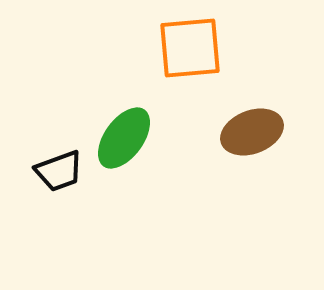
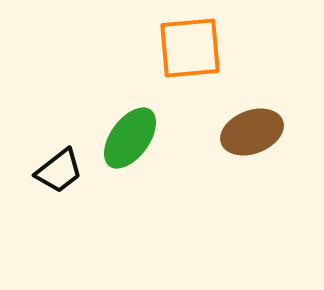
green ellipse: moved 6 px right
black trapezoid: rotated 18 degrees counterclockwise
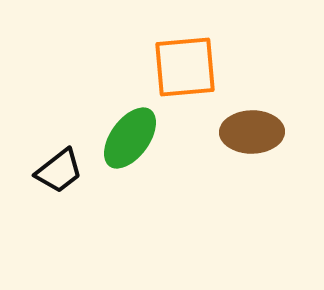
orange square: moved 5 px left, 19 px down
brown ellipse: rotated 20 degrees clockwise
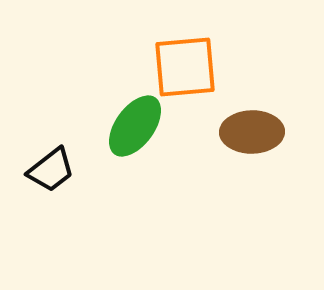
green ellipse: moved 5 px right, 12 px up
black trapezoid: moved 8 px left, 1 px up
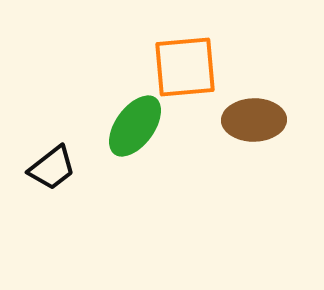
brown ellipse: moved 2 px right, 12 px up
black trapezoid: moved 1 px right, 2 px up
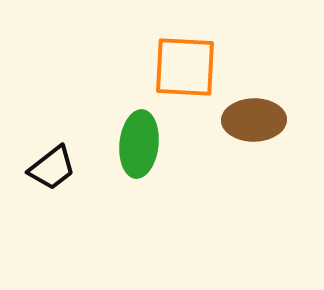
orange square: rotated 8 degrees clockwise
green ellipse: moved 4 px right, 18 px down; rotated 30 degrees counterclockwise
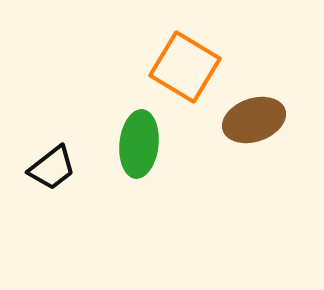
orange square: rotated 28 degrees clockwise
brown ellipse: rotated 18 degrees counterclockwise
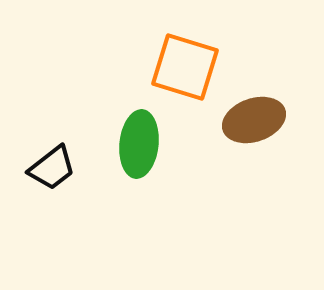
orange square: rotated 14 degrees counterclockwise
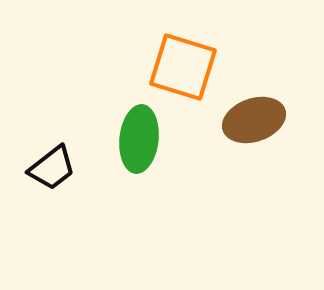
orange square: moved 2 px left
green ellipse: moved 5 px up
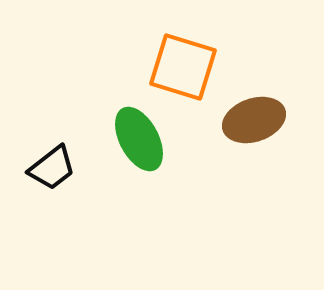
green ellipse: rotated 34 degrees counterclockwise
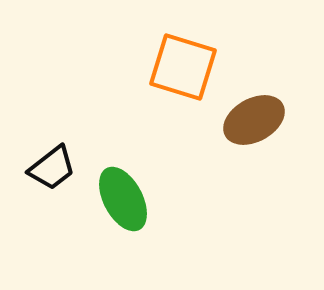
brown ellipse: rotated 10 degrees counterclockwise
green ellipse: moved 16 px left, 60 px down
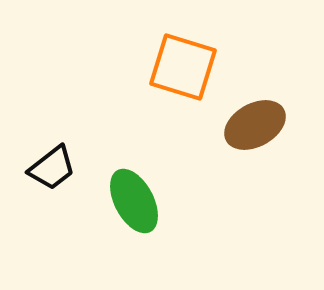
brown ellipse: moved 1 px right, 5 px down
green ellipse: moved 11 px right, 2 px down
